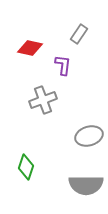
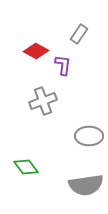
red diamond: moved 6 px right, 3 px down; rotated 15 degrees clockwise
gray cross: moved 1 px down
gray ellipse: rotated 16 degrees clockwise
green diamond: rotated 55 degrees counterclockwise
gray semicircle: rotated 8 degrees counterclockwise
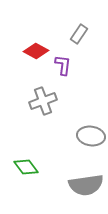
gray ellipse: moved 2 px right; rotated 8 degrees clockwise
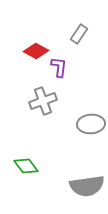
purple L-shape: moved 4 px left, 2 px down
gray ellipse: moved 12 px up; rotated 12 degrees counterclockwise
green diamond: moved 1 px up
gray semicircle: moved 1 px right, 1 px down
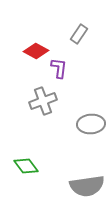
purple L-shape: moved 1 px down
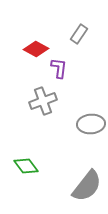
red diamond: moved 2 px up
gray semicircle: rotated 44 degrees counterclockwise
